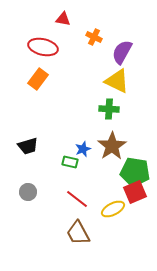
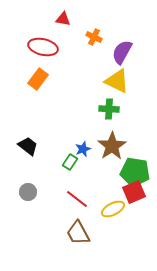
black trapezoid: rotated 125 degrees counterclockwise
green rectangle: rotated 70 degrees counterclockwise
red square: moved 1 px left
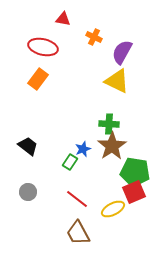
green cross: moved 15 px down
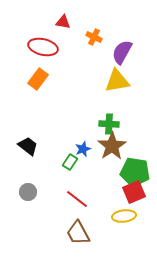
red triangle: moved 3 px down
yellow triangle: rotated 36 degrees counterclockwise
yellow ellipse: moved 11 px right, 7 px down; rotated 20 degrees clockwise
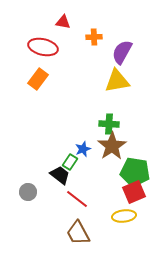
orange cross: rotated 28 degrees counterclockwise
black trapezoid: moved 32 px right, 29 px down
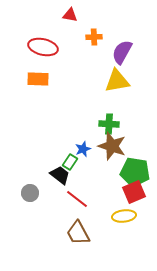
red triangle: moved 7 px right, 7 px up
orange rectangle: rotated 55 degrees clockwise
brown star: rotated 20 degrees counterclockwise
gray circle: moved 2 px right, 1 px down
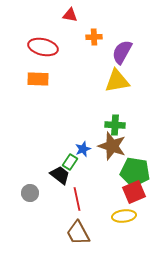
green cross: moved 6 px right, 1 px down
red line: rotated 40 degrees clockwise
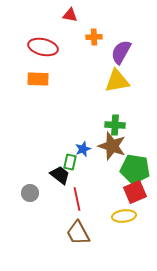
purple semicircle: moved 1 px left
green rectangle: rotated 21 degrees counterclockwise
green pentagon: moved 3 px up
red square: moved 1 px right
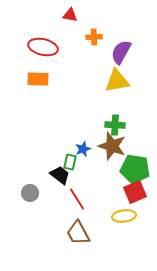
red line: rotated 20 degrees counterclockwise
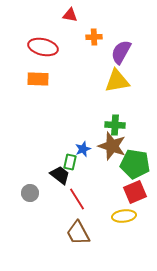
green pentagon: moved 5 px up
